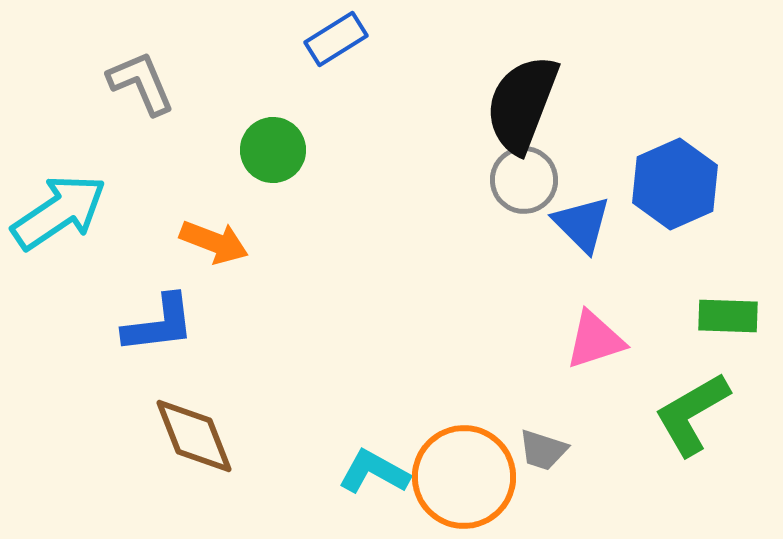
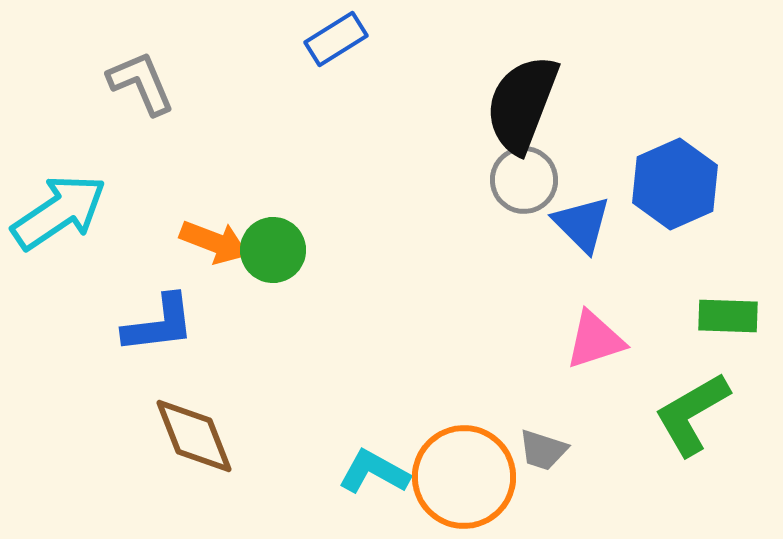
green circle: moved 100 px down
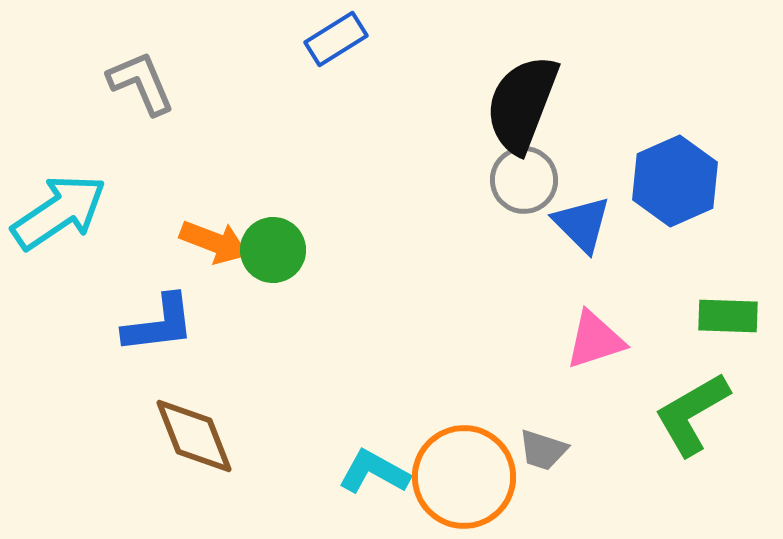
blue hexagon: moved 3 px up
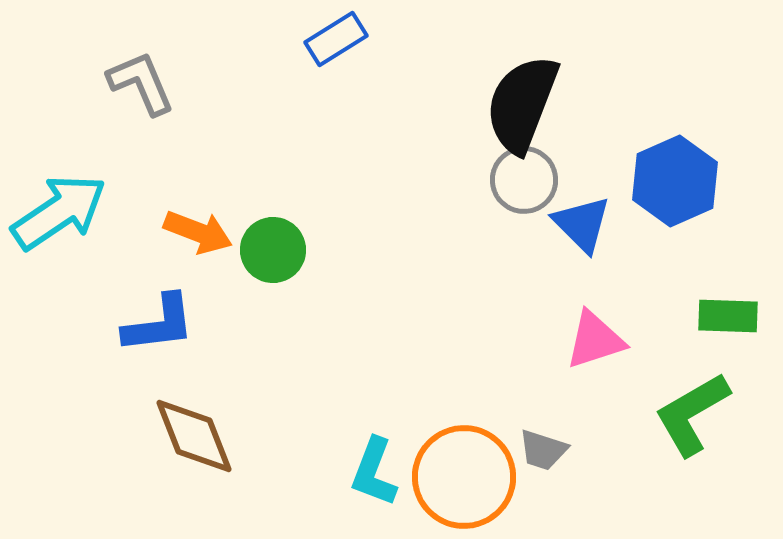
orange arrow: moved 16 px left, 10 px up
cyan L-shape: rotated 98 degrees counterclockwise
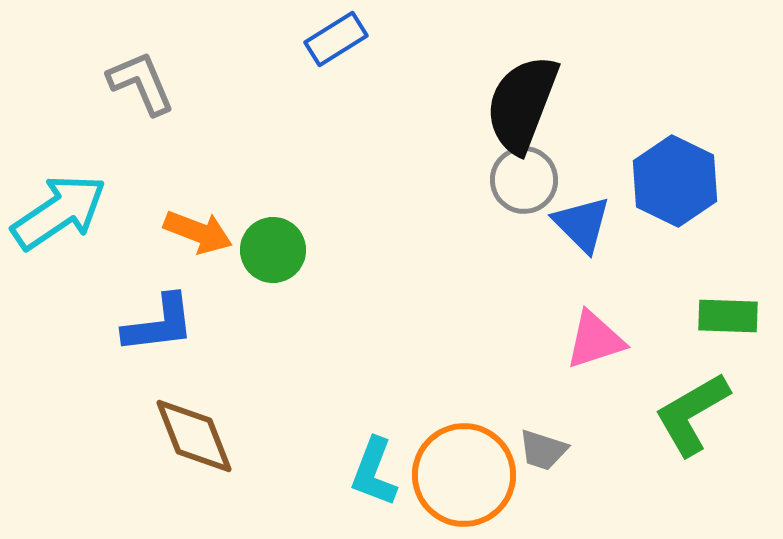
blue hexagon: rotated 10 degrees counterclockwise
orange circle: moved 2 px up
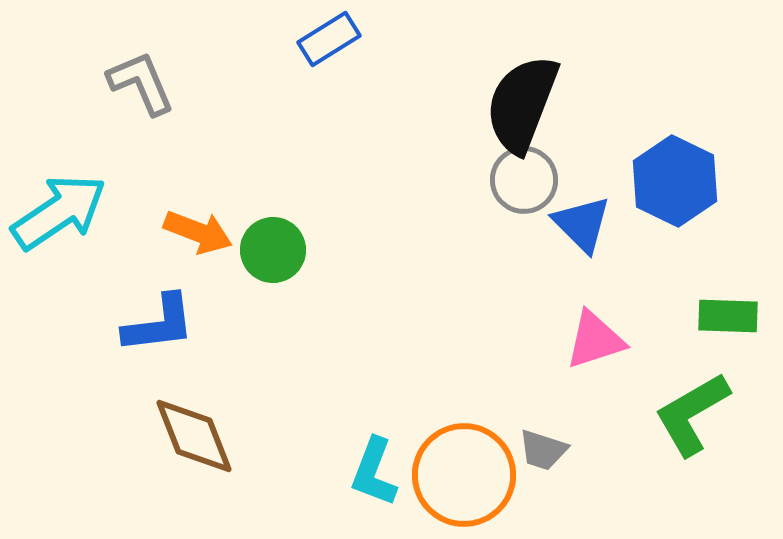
blue rectangle: moved 7 px left
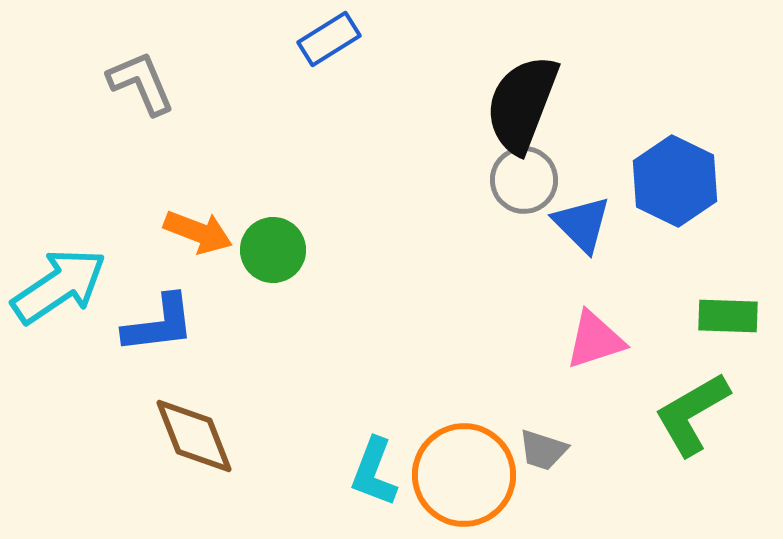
cyan arrow: moved 74 px down
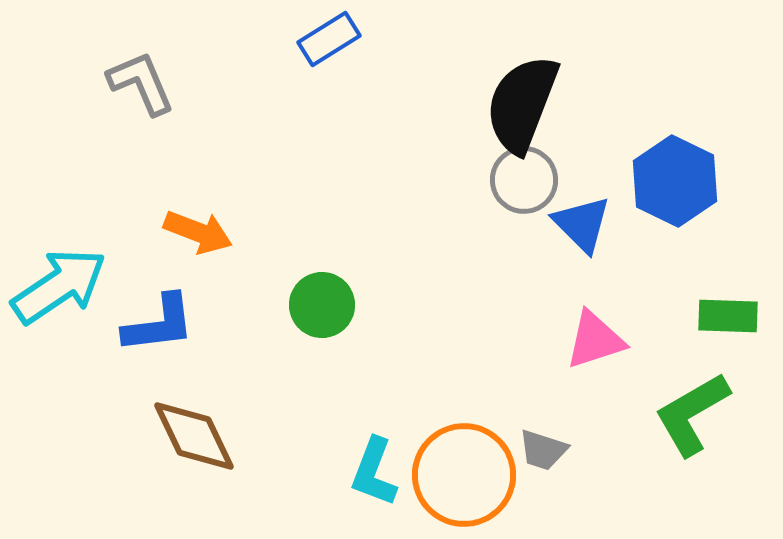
green circle: moved 49 px right, 55 px down
brown diamond: rotated 4 degrees counterclockwise
